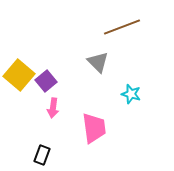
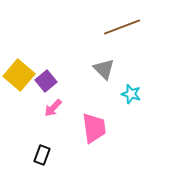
gray triangle: moved 6 px right, 7 px down
pink arrow: rotated 36 degrees clockwise
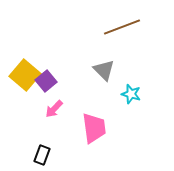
gray triangle: moved 1 px down
yellow square: moved 6 px right
pink arrow: moved 1 px right, 1 px down
